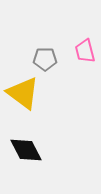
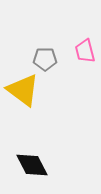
yellow triangle: moved 3 px up
black diamond: moved 6 px right, 15 px down
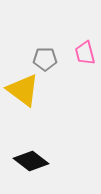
pink trapezoid: moved 2 px down
black diamond: moved 1 px left, 4 px up; rotated 24 degrees counterclockwise
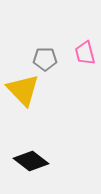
yellow triangle: rotated 9 degrees clockwise
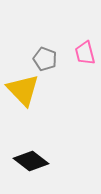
gray pentagon: rotated 20 degrees clockwise
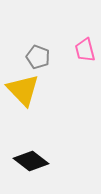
pink trapezoid: moved 3 px up
gray pentagon: moved 7 px left, 2 px up
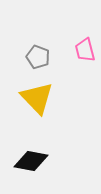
yellow triangle: moved 14 px right, 8 px down
black diamond: rotated 28 degrees counterclockwise
